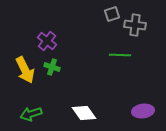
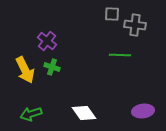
gray square: rotated 21 degrees clockwise
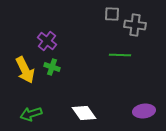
purple ellipse: moved 1 px right
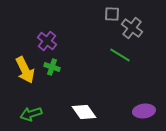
gray cross: moved 3 px left, 3 px down; rotated 30 degrees clockwise
green line: rotated 30 degrees clockwise
white diamond: moved 1 px up
